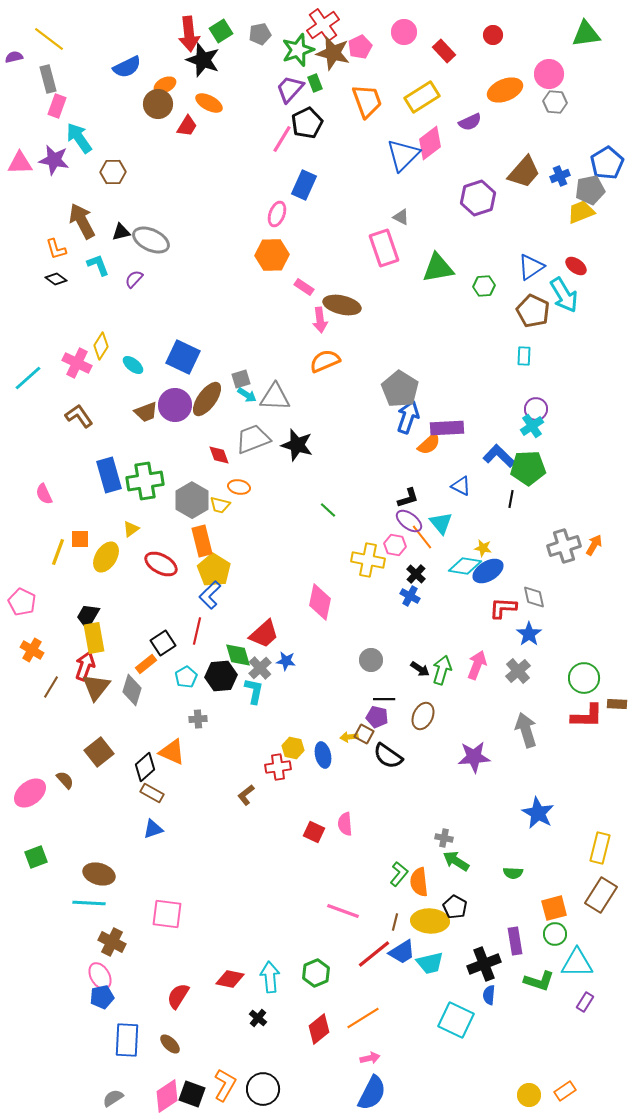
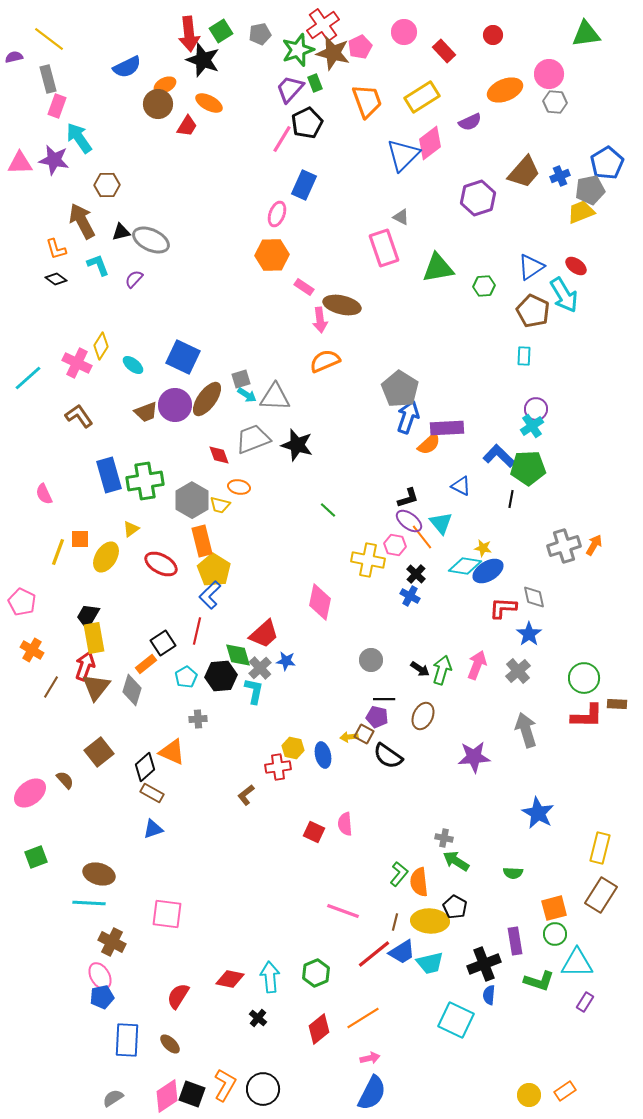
brown hexagon at (113, 172): moved 6 px left, 13 px down
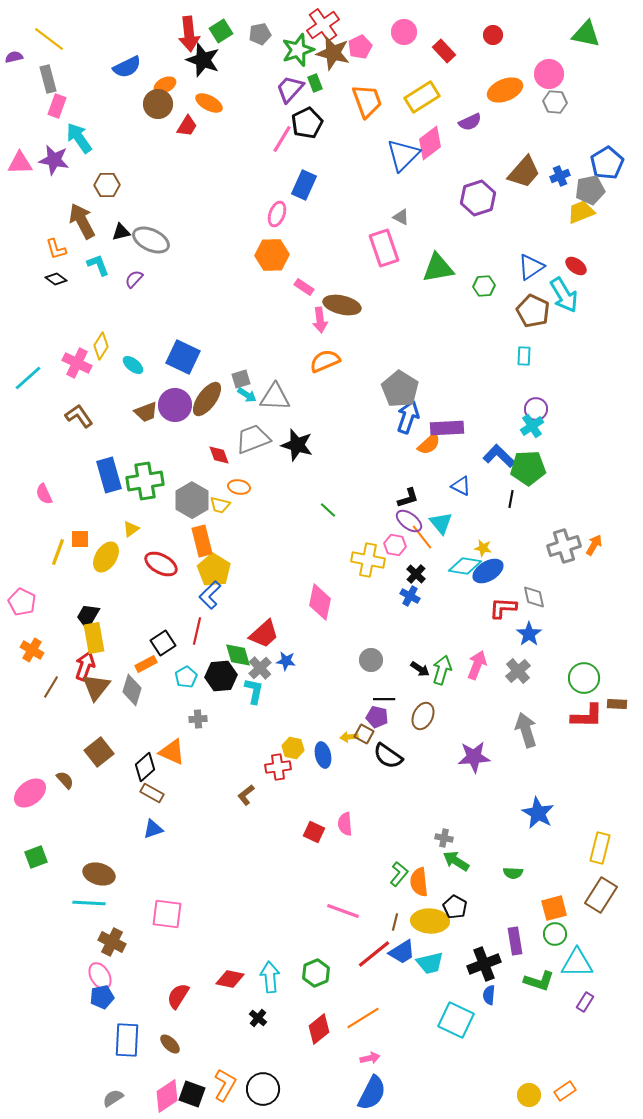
green triangle at (586, 34): rotated 20 degrees clockwise
orange rectangle at (146, 664): rotated 10 degrees clockwise
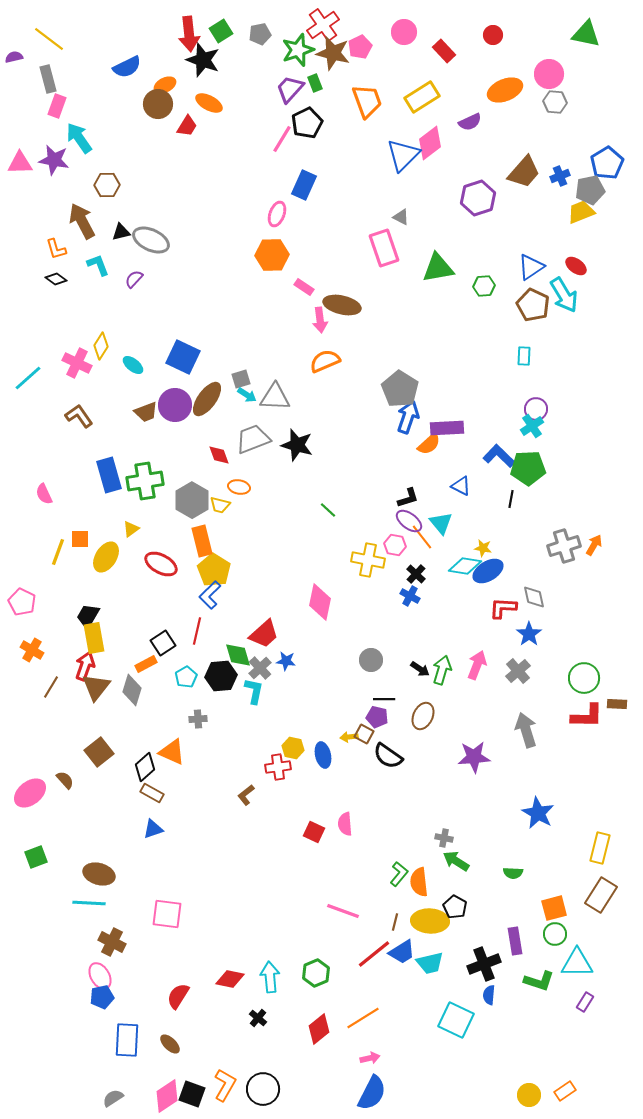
brown pentagon at (533, 311): moved 6 px up
